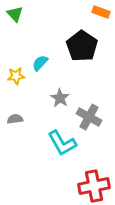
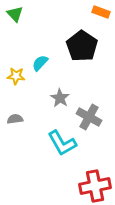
yellow star: rotated 12 degrees clockwise
red cross: moved 1 px right
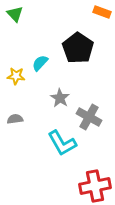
orange rectangle: moved 1 px right
black pentagon: moved 4 px left, 2 px down
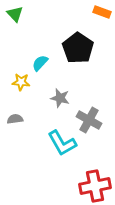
yellow star: moved 5 px right, 6 px down
gray star: rotated 18 degrees counterclockwise
gray cross: moved 3 px down
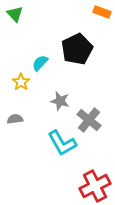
black pentagon: moved 1 px left, 1 px down; rotated 12 degrees clockwise
yellow star: rotated 30 degrees clockwise
gray star: moved 3 px down
gray cross: rotated 10 degrees clockwise
red cross: rotated 16 degrees counterclockwise
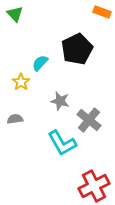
red cross: moved 1 px left
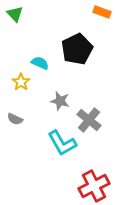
cyan semicircle: rotated 72 degrees clockwise
gray semicircle: rotated 147 degrees counterclockwise
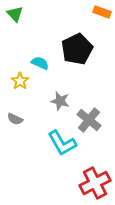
yellow star: moved 1 px left, 1 px up
red cross: moved 1 px right, 3 px up
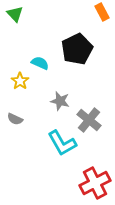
orange rectangle: rotated 42 degrees clockwise
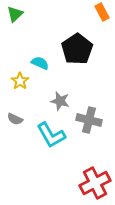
green triangle: rotated 30 degrees clockwise
black pentagon: rotated 8 degrees counterclockwise
gray cross: rotated 25 degrees counterclockwise
cyan L-shape: moved 11 px left, 8 px up
